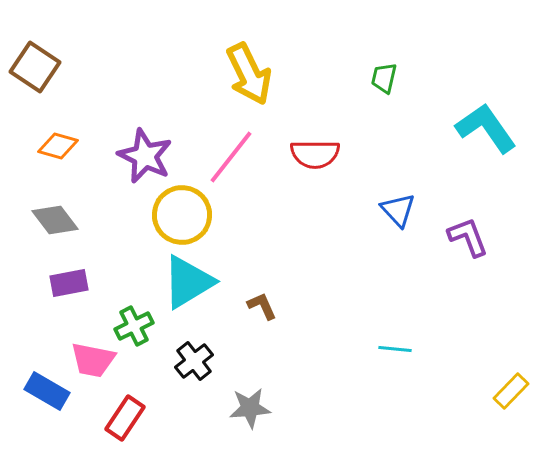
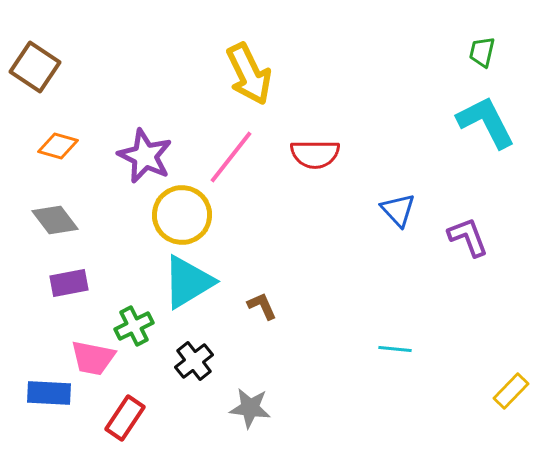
green trapezoid: moved 98 px right, 26 px up
cyan L-shape: moved 6 px up; rotated 8 degrees clockwise
pink trapezoid: moved 2 px up
blue rectangle: moved 2 px right, 2 px down; rotated 27 degrees counterclockwise
gray star: rotated 12 degrees clockwise
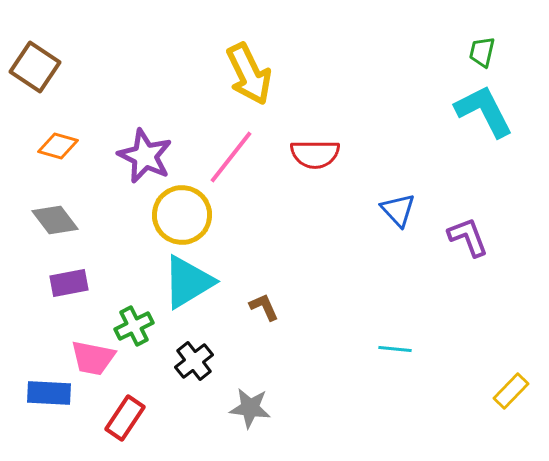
cyan L-shape: moved 2 px left, 11 px up
brown L-shape: moved 2 px right, 1 px down
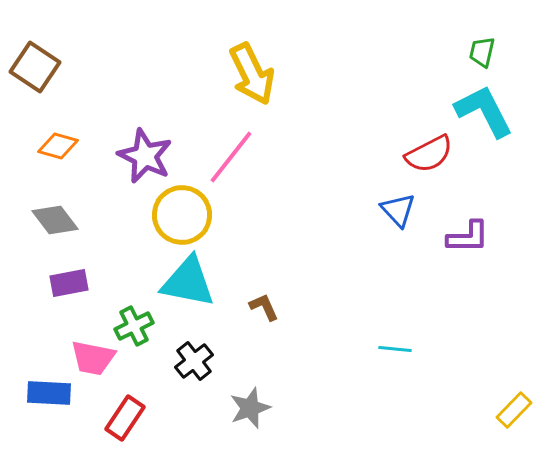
yellow arrow: moved 3 px right
red semicircle: moved 114 px right; rotated 27 degrees counterclockwise
purple L-shape: rotated 111 degrees clockwise
cyan triangle: rotated 42 degrees clockwise
yellow rectangle: moved 3 px right, 19 px down
gray star: rotated 27 degrees counterclockwise
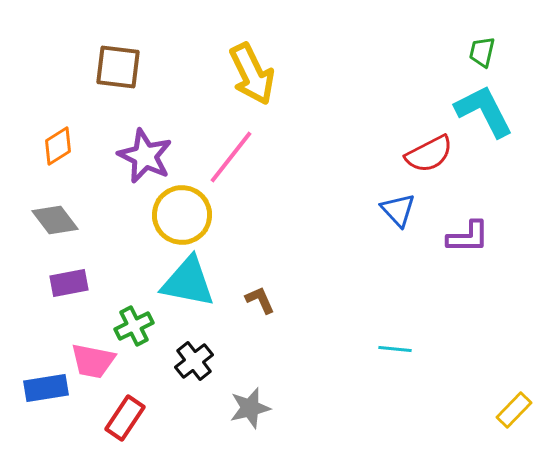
brown square: moved 83 px right; rotated 27 degrees counterclockwise
orange diamond: rotated 48 degrees counterclockwise
brown L-shape: moved 4 px left, 7 px up
pink trapezoid: moved 3 px down
blue rectangle: moved 3 px left, 5 px up; rotated 12 degrees counterclockwise
gray star: rotated 6 degrees clockwise
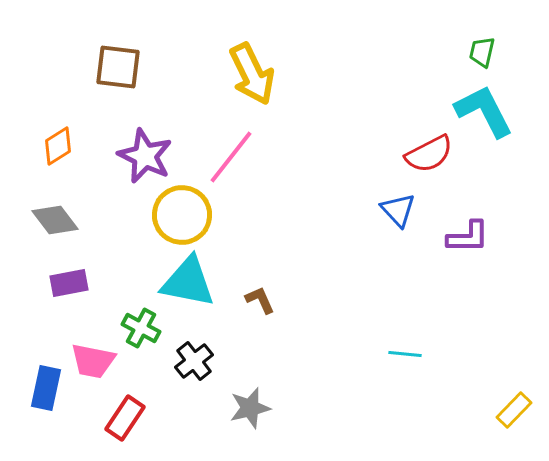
green cross: moved 7 px right, 2 px down; rotated 36 degrees counterclockwise
cyan line: moved 10 px right, 5 px down
blue rectangle: rotated 69 degrees counterclockwise
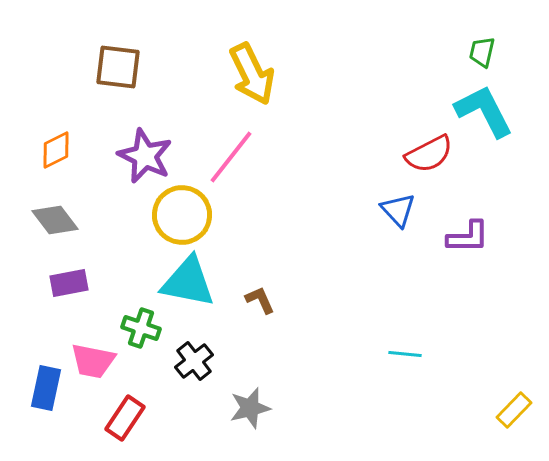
orange diamond: moved 2 px left, 4 px down; rotated 6 degrees clockwise
green cross: rotated 9 degrees counterclockwise
